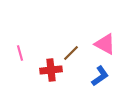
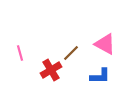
red cross: rotated 25 degrees counterclockwise
blue L-shape: rotated 35 degrees clockwise
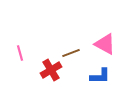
brown line: rotated 24 degrees clockwise
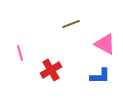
brown line: moved 29 px up
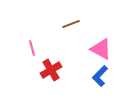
pink triangle: moved 4 px left, 5 px down
pink line: moved 12 px right, 5 px up
blue L-shape: rotated 135 degrees clockwise
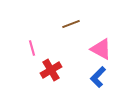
blue L-shape: moved 2 px left, 1 px down
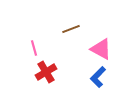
brown line: moved 5 px down
pink line: moved 2 px right
red cross: moved 5 px left, 2 px down
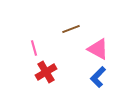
pink triangle: moved 3 px left
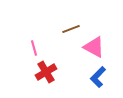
pink triangle: moved 4 px left, 2 px up
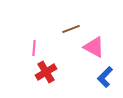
pink line: rotated 21 degrees clockwise
blue L-shape: moved 7 px right
